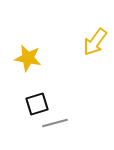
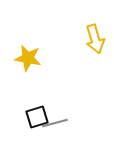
yellow arrow: moved 3 px up; rotated 52 degrees counterclockwise
black square: moved 13 px down
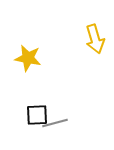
black square: moved 2 px up; rotated 15 degrees clockwise
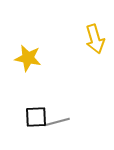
black square: moved 1 px left, 2 px down
gray line: moved 2 px right, 1 px up
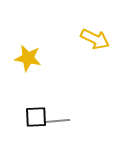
yellow arrow: rotated 48 degrees counterclockwise
gray line: moved 1 px up; rotated 10 degrees clockwise
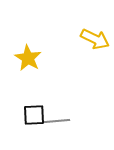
yellow star: rotated 20 degrees clockwise
black square: moved 2 px left, 2 px up
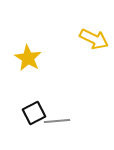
yellow arrow: moved 1 px left
black square: moved 2 px up; rotated 25 degrees counterclockwise
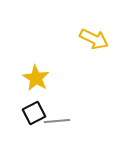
yellow star: moved 8 px right, 20 px down
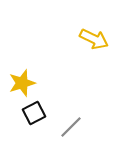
yellow star: moved 14 px left, 5 px down; rotated 24 degrees clockwise
gray line: moved 14 px right, 6 px down; rotated 40 degrees counterclockwise
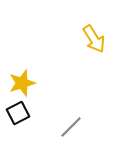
yellow arrow: rotated 32 degrees clockwise
black square: moved 16 px left
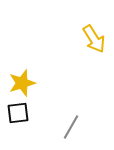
black square: rotated 20 degrees clockwise
gray line: rotated 15 degrees counterclockwise
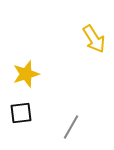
yellow star: moved 4 px right, 9 px up
black square: moved 3 px right
